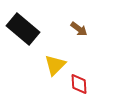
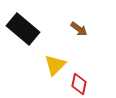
red diamond: rotated 15 degrees clockwise
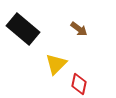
yellow triangle: moved 1 px right, 1 px up
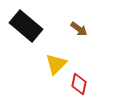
black rectangle: moved 3 px right, 3 px up
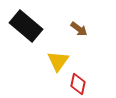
yellow triangle: moved 2 px right, 3 px up; rotated 10 degrees counterclockwise
red diamond: moved 1 px left
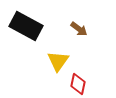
black rectangle: rotated 12 degrees counterclockwise
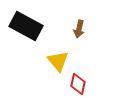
brown arrow: rotated 66 degrees clockwise
yellow triangle: rotated 15 degrees counterclockwise
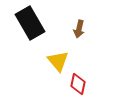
black rectangle: moved 4 px right, 3 px up; rotated 32 degrees clockwise
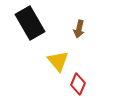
red diamond: rotated 10 degrees clockwise
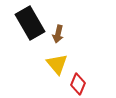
brown arrow: moved 21 px left, 5 px down
yellow triangle: moved 1 px left, 3 px down
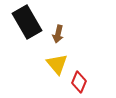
black rectangle: moved 3 px left, 1 px up
red diamond: moved 1 px right, 2 px up
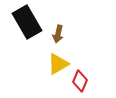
yellow triangle: moved 1 px right; rotated 40 degrees clockwise
red diamond: moved 1 px right, 1 px up
